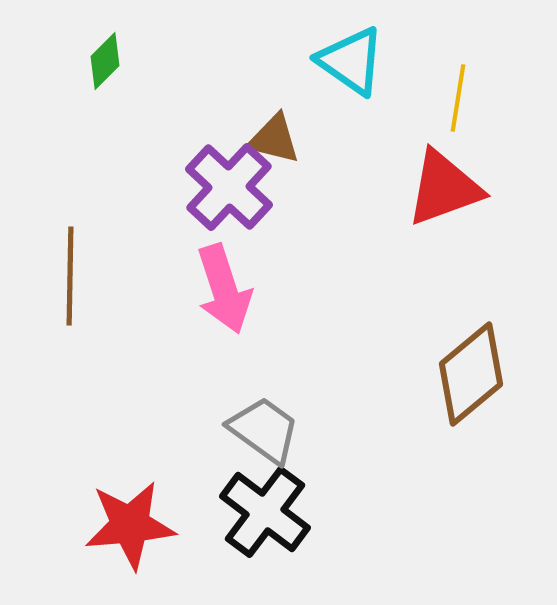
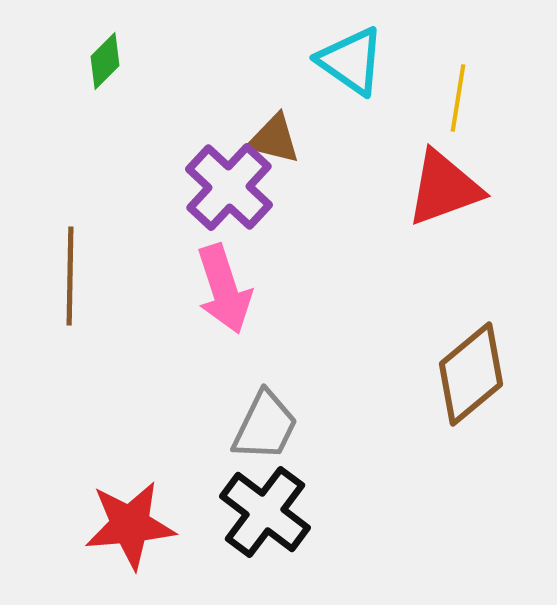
gray trapezoid: moved 1 px right, 4 px up; rotated 80 degrees clockwise
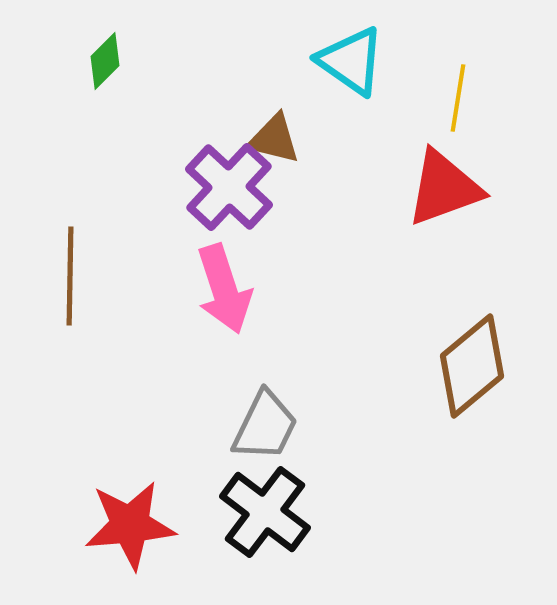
brown diamond: moved 1 px right, 8 px up
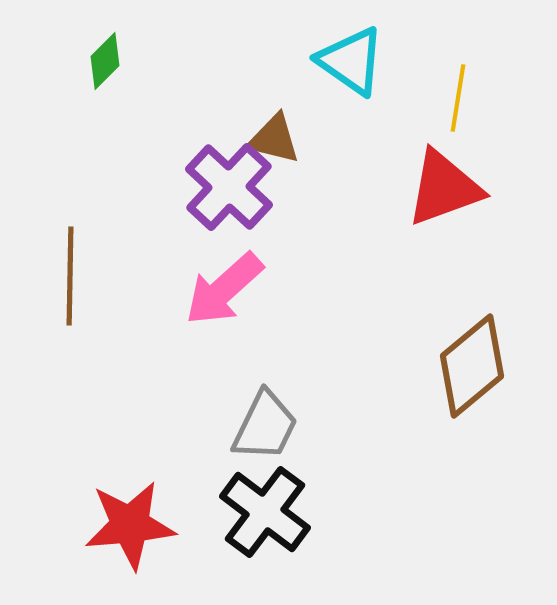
pink arrow: rotated 66 degrees clockwise
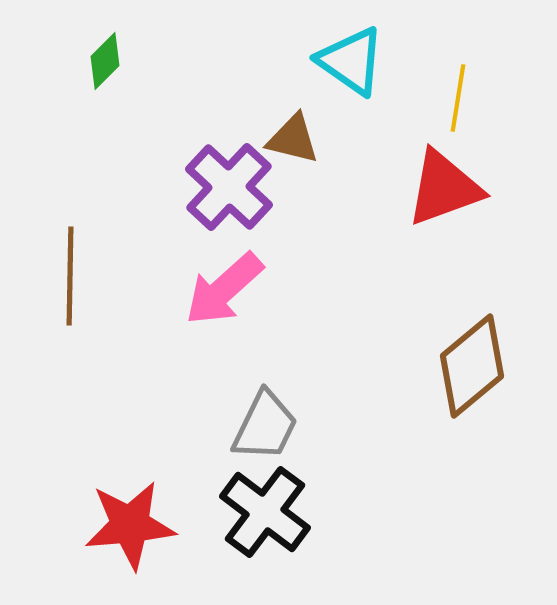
brown triangle: moved 19 px right
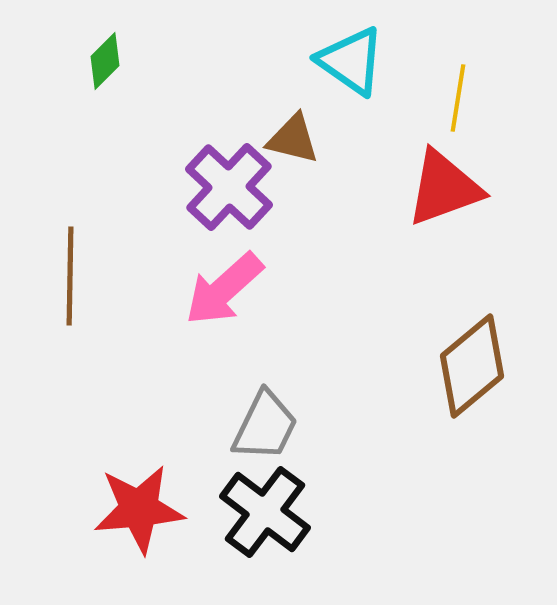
red star: moved 9 px right, 16 px up
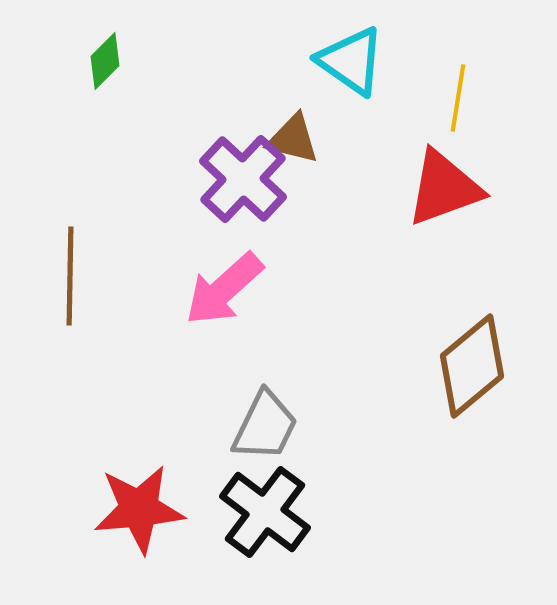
purple cross: moved 14 px right, 8 px up
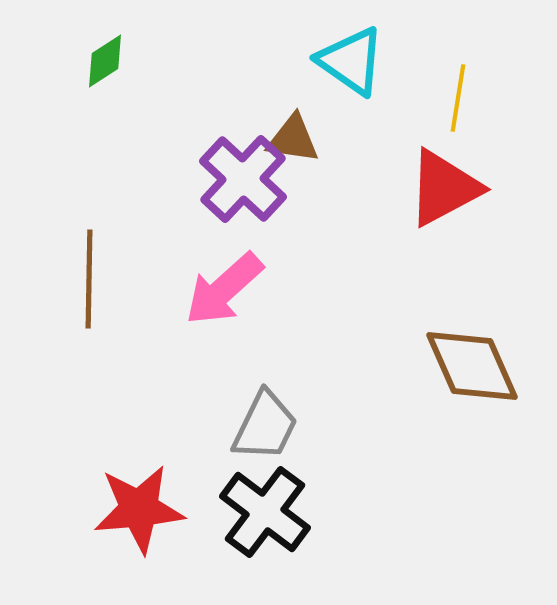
green diamond: rotated 12 degrees clockwise
brown triangle: rotated 6 degrees counterclockwise
red triangle: rotated 8 degrees counterclockwise
brown line: moved 19 px right, 3 px down
brown diamond: rotated 74 degrees counterclockwise
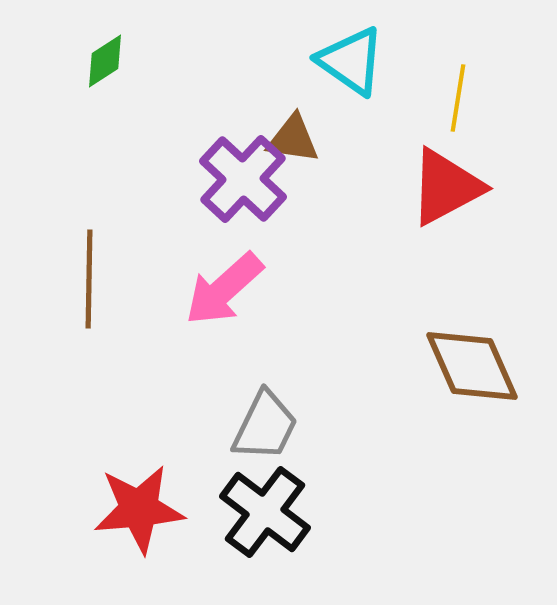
red triangle: moved 2 px right, 1 px up
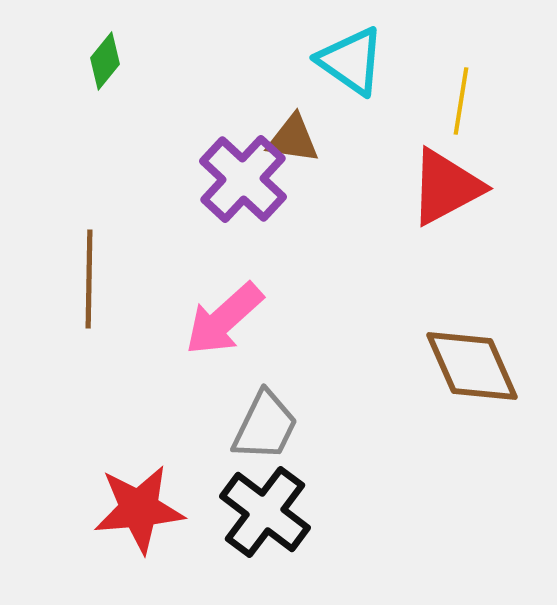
green diamond: rotated 18 degrees counterclockwise
yellow line: moved 3 px right, 3 px down
pink arrow: moved 30 px down
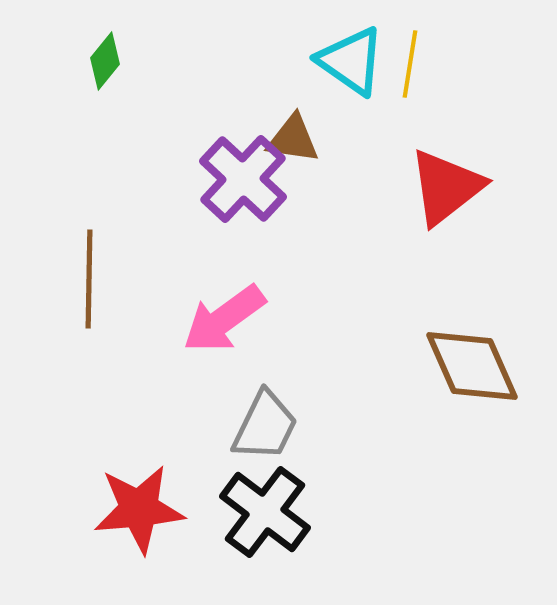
yellow line: moved 51 px left, 37 px up
red triangle: rotated 10 degrees counterclockwise
pink arrow: rotated 6 degrees clockwise
